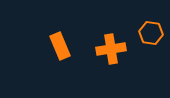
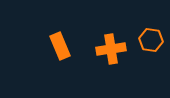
orange hexagon: moved 7 px down
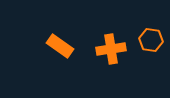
orange rectangle: rotated 32 degrees counterclockwise
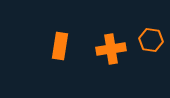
orange rectangle: rotated 64 degrees clockwise
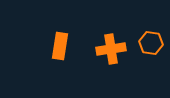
orange hexagon: moved 3 px down
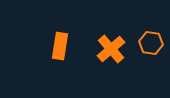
orange cross: rotated 32 degrees counterclockwise
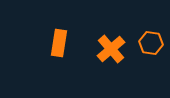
orange rectangle: moved 1 px left, 3 px up
